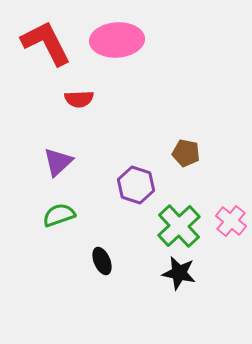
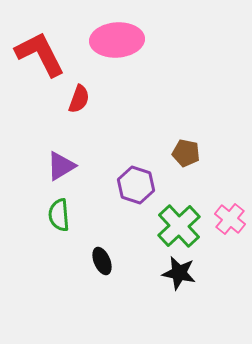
red L-shape: moved 6 px left, 11 px down
red semicircle: rotated 68 degrees counterclockwise
purple triangle: moved 3 px right, 4 px down; rotated 12 degrees clockwise
green semicircle: rotated 76 degrees counterclockwise
pink cross: moved 1 px left, 2 px up
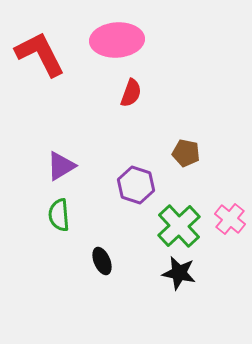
red semicircle: moved 52 px right, 6 px up
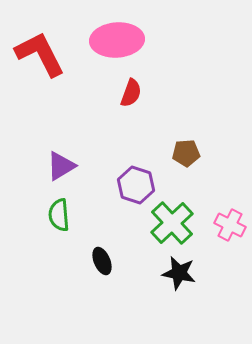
brown pentagon: rotated 16 degrees counterclockwise
pink cross: moved 6 px down; rotated 12 degrees counterclockwise
green cross: moved 7 px left, 3 px up
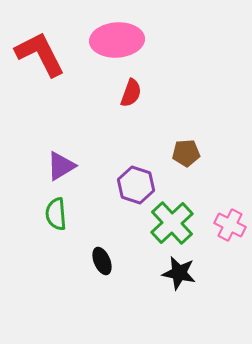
green semicircle: moved 3 px left, 1 px up
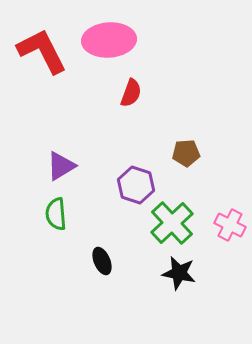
pink ellipse: moved 8 px left
red L-shape: moved 2 px right, 3 px up
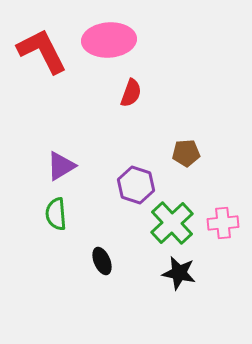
pink cross: moved 7 px left, 2 px up; rotated 32 degrees counterclockwise
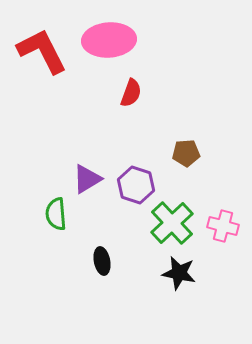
purple triangle: moved 26 px right, 13 px down
pink cross: moved 3 px down; rotated 20 degrees clockwise
black ellipse: rotated 12 degrees clockwise
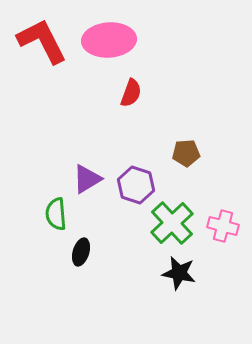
red L-shape: moved 10 px up
black ellipse: moved 21 px left, 9 px up; rotated 28 degrees clockwise
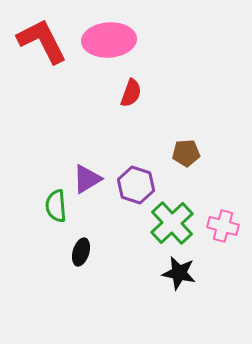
green semicircle: moved 8 px up
